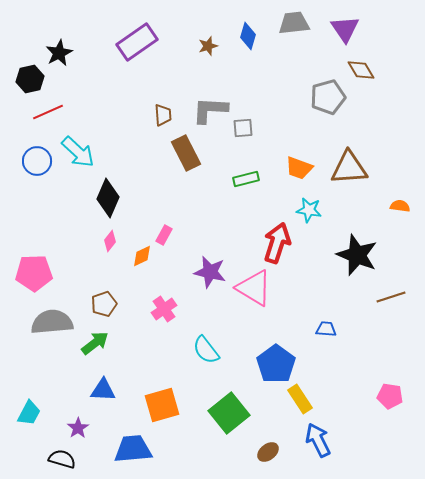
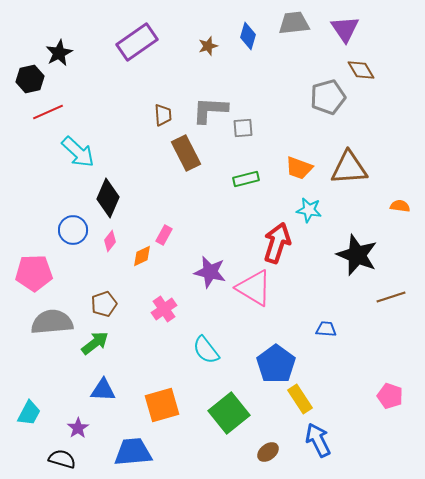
blue circle at (37, 161): moved 36 px right, 69 px down
pink pentagon at (390, 396): rotated 10 degrees clockwise
blue trapezoid at (133, 449): moved 3 px down
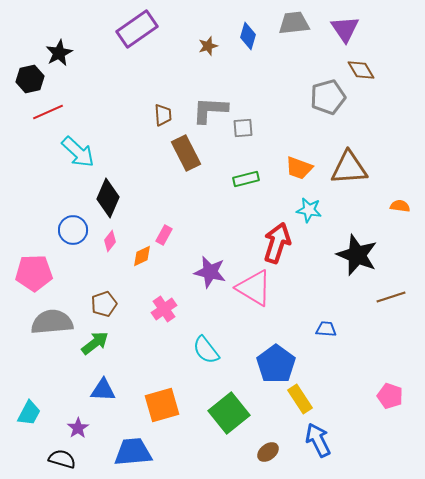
purple rectangle at (137, 42): moved 13 px up
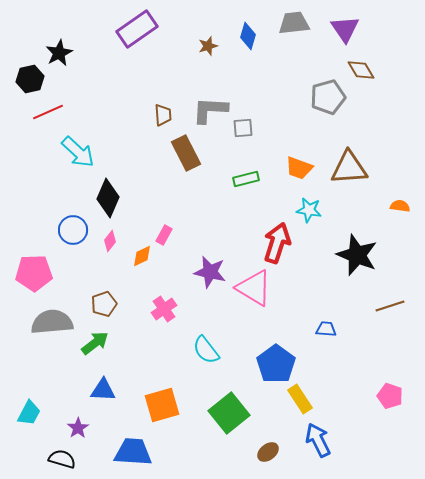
brown line at (391, 297): moved 1 px left, 9 px down
blue trapezoid at (133, 452): rotated 9 degrees clockwise
